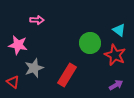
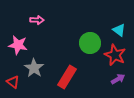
gray star: rotated 18 degrees counterclockwise
red rectangle: moved 2 px down
purple arrow: moved 2 px right, 6 px up
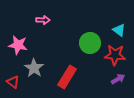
pink arrow: moved 6 px right
red star: rotated 20 degrees counterclockwise
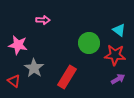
green circle: moved 1 px left
red triangle: moved 1 px right, 1 px up
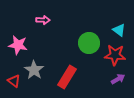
gray star: moved 2 px down
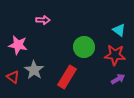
green circle: moved 5 px left, 4 px down
red triangle: moved 1 px left, 4 px up
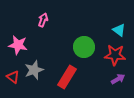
pink arrow: rotated 72 degrees counterclockwise
gray star: rotated 18 degrees clockwise
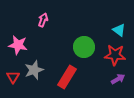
red triangle: rotated 24 degrees clockwise
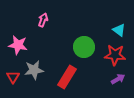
gray star: rotated 12 degrees clockwise
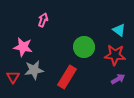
pink star: moved 5 px right, 2 px down
